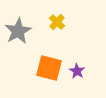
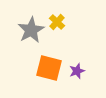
gray star: moved 13 px right, 1 px up
purple star: rotated 21 degrees clockwise
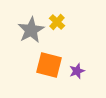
orange square: moved 3 px up
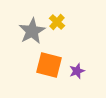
gray star: moved 1 px right, 1 px down
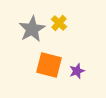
yellow cross: moved 2 px right, 1 px down
gray star: moved 2 px up
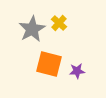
orange square: moved 1 px up
purple star: rotated 14 degrees clockwise
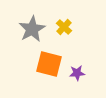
yellow cross: moved 5 px right, 4 px down
purple star: moved 2 px down
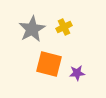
yellow cross: rotated 21 degrees clockwise
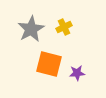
gray star: moved 1 px left
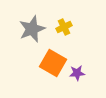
gray star: moved 1 px right; rotated 8 degrees clockwise
orange square: moved 4 px right, 1 px up; rotated 16 degrees clockwise
